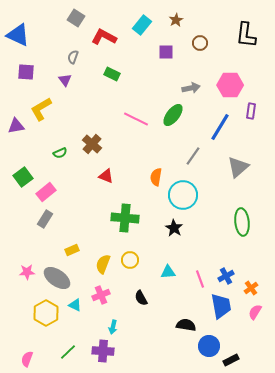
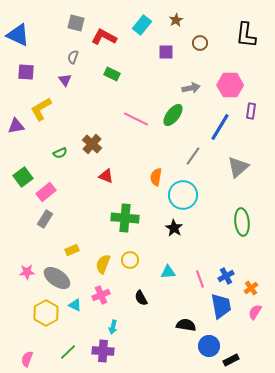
gray square at (76, 18): moved 5 px down; rotated 18 degrees counterclockwise
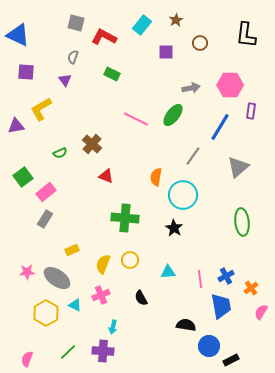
pink line at (200, 279): rotated 12 degrees clockwise
pink semicircle at (255, 312): moved 6 px right
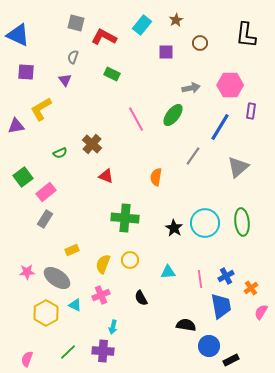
pink line at (136, 119): rotated 35 degrees clockwise
cyan circle at (183, 195): moved 22 px right, 28 px down
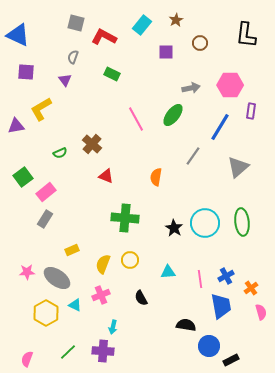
pink semicircle at (261, 312): rotated 133 degrees clockwise
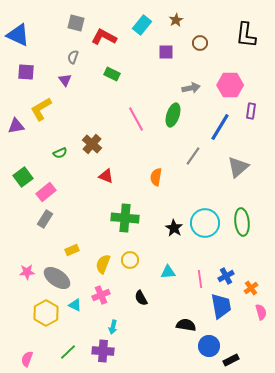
green ellipse at (173, 115): rotated 20 degrees counterclockwise
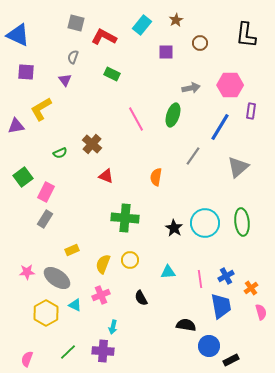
pink rectangle at (46, 192): rotated 24 degrees counterclockwise
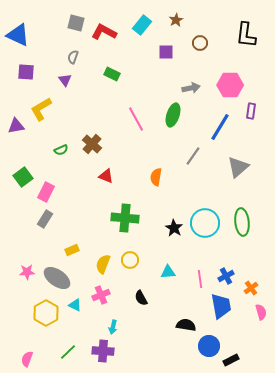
red L-shape at (104, 37): moved 5 px up
green semicircle at (60, 153): moved 1 px right, 3 px up
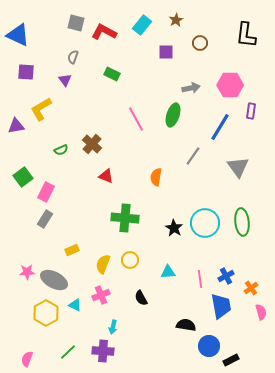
gray triangle at (238, 167): rotated 25 degrees counterclockwise
gray ellipse at (57, 278): moved 3 px left, 2 px down; rotated 8 degrees counterclockwise
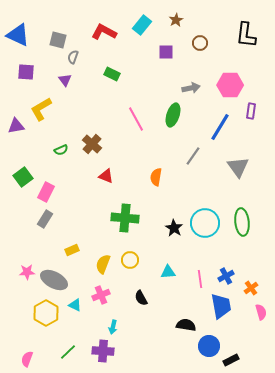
gray square at (76, 23): moved 18 px left, 17 px down
